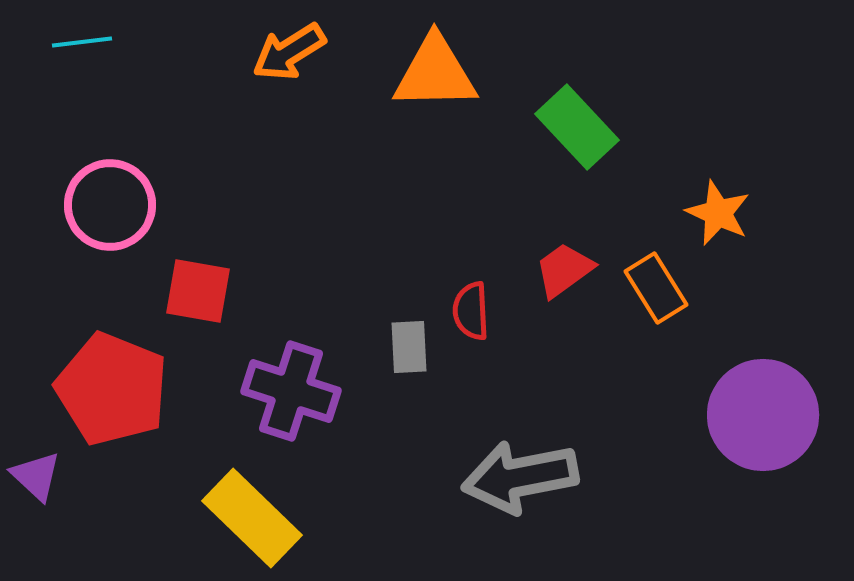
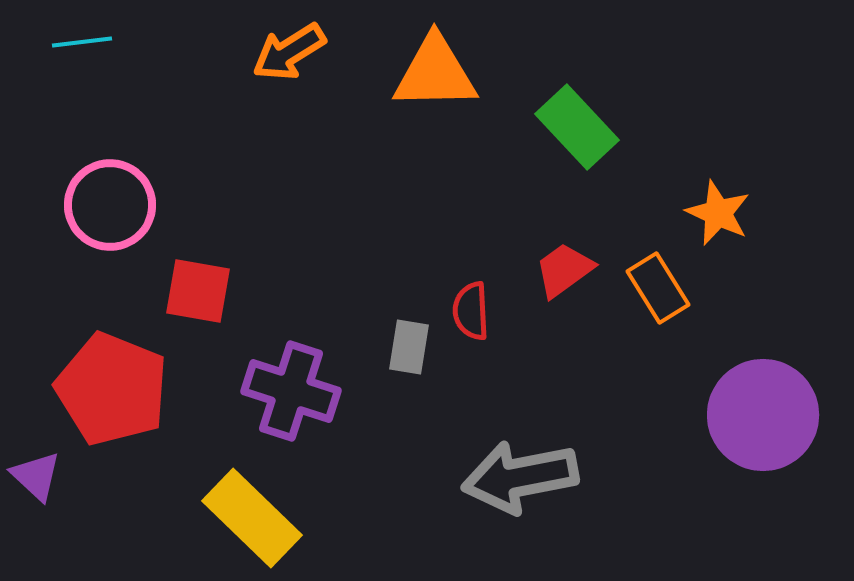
orange rectangle: moved 2 px right
gray rectangle: rotated 12 degrees clockwise
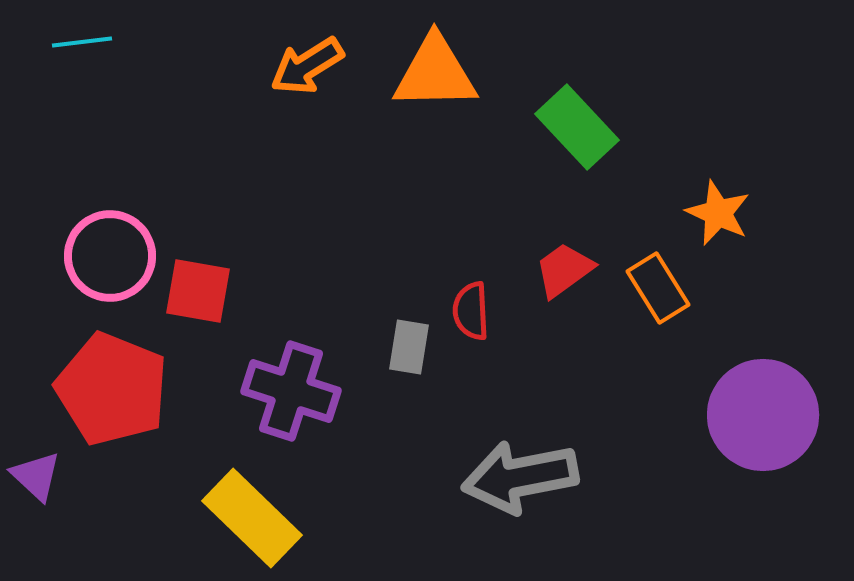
orange arrow: moved 18 px right, 14 px down
pink circle: moved 51 px down
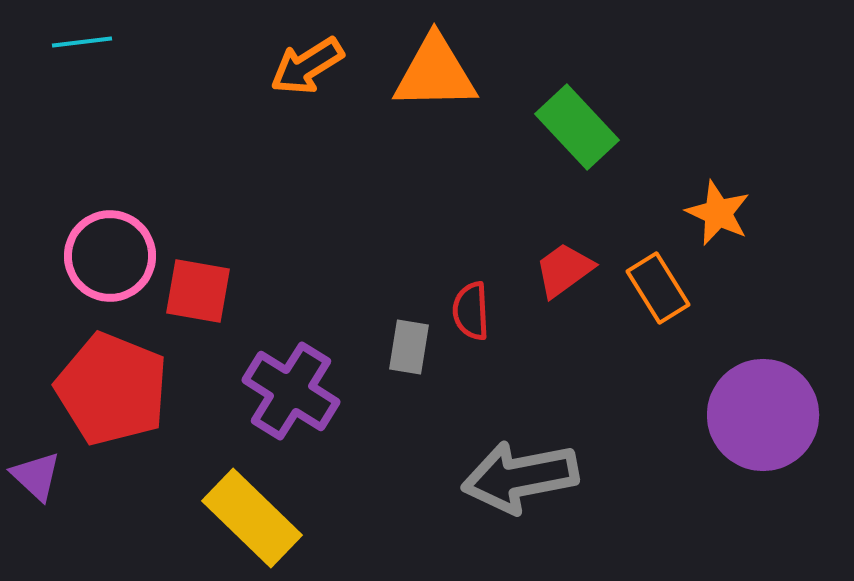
purple cross: rotated 14 degrees clockwise
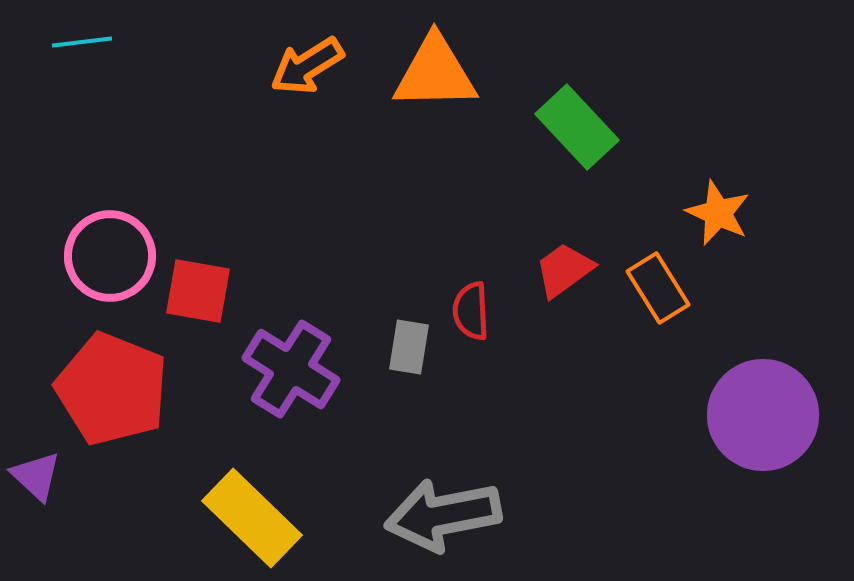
purple cross: moved 22 px up
gray arrow: moved 77 px left, 38 px down
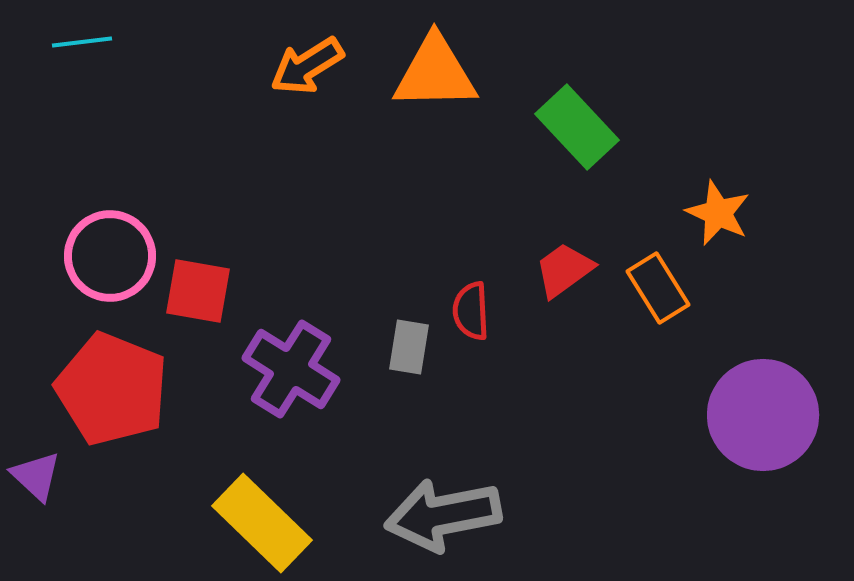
yellow rectangle: moved 10 px right, 5 px down
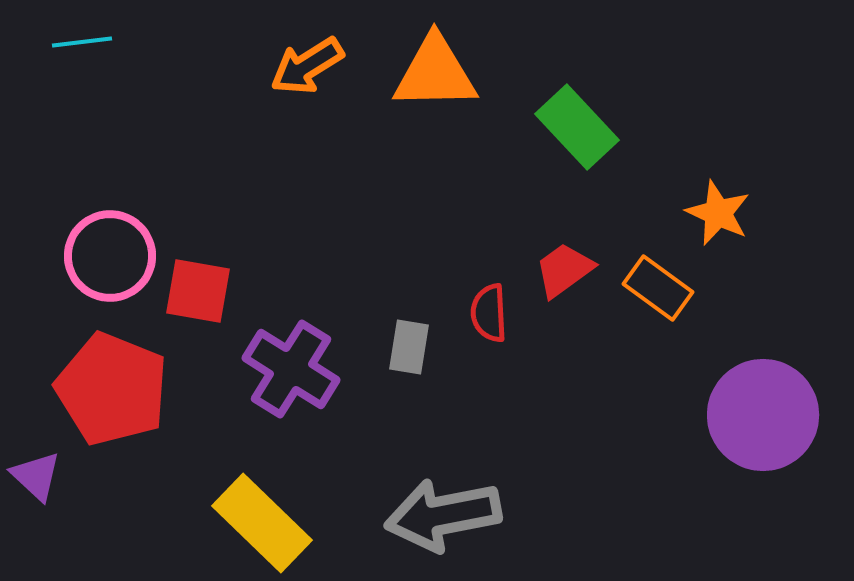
orange rectangle: rotated 22 degrees counterclockwise
red semicircle: moved 18 px right, 2 px down
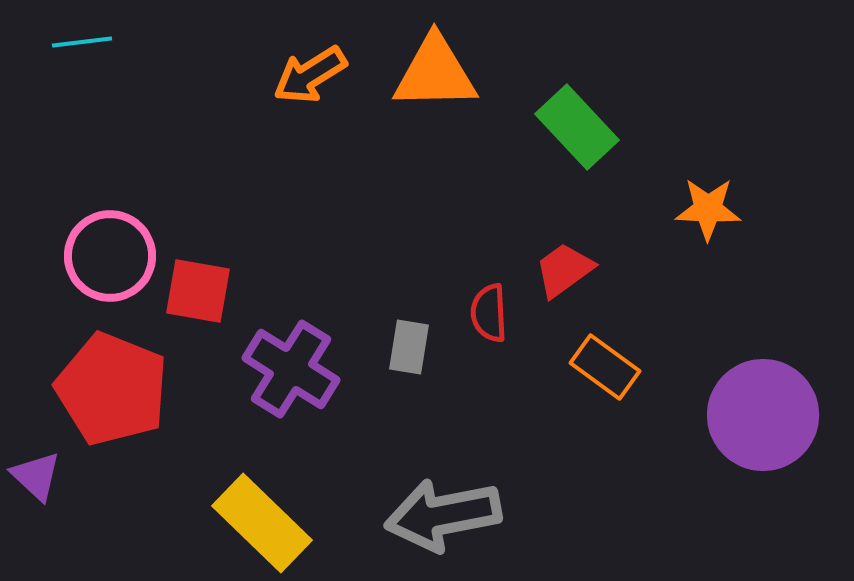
orange arrow: moved 3 px right, 9 px down
orange star: moved 10 px left, 4 px up; rotated 22 degrees counterclockwise
orange rectangle: moved 53 px left, 79 px down
